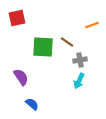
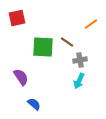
orange line: moved 1 px left, 1 px up; rotated 16 degrees counterclockwise
blue semicircle: moved 2 px right
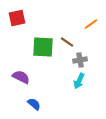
purple semicircle: rotated 30 degrees counterclockwise
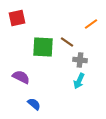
gray cross: rotated 16 degrees clockwise
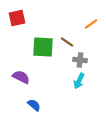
blue semicircle: moved 1 px down
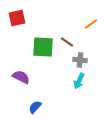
blue semicircle: moved 1 px right, 2 px down; rotated 88 degrees counterclockwise
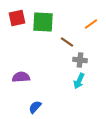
green square: moved 25 px up
purple semicircle: rotated 30 degrees counterclockwise
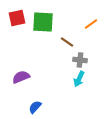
purple semicircle: rotated 18 degrees counterclockwise
cyan arrow: moved 2 px up
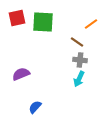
brown line: moved 10 px right
purple semicircle: moved 3 px up
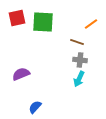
brown line: rotated 16 degrees counterclockwise
